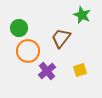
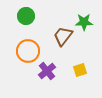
green star: moved 2 px right, 7 px down; rotated 24 degrees counterclockwise
green circle: moved 7 px right, 12 px up
brown trapezoid: moved 2 px right, 2 px up
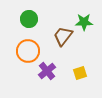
green circle: moved 3 px right, 3 px down
yellow square: moved 3 px down
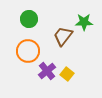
yellow square: moved 13 px left, 1 px down; rotated 32 degrees counterclockwise
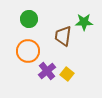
brown trapezoid: rotated 30 degrees counterclockwise
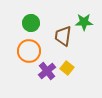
green circle: moved 2 px right, 4 px down
orange circle: moved 1 px right
yellow square: moved 6 px up
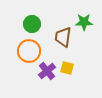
green circle: moved 1 px right, 1 px down
brown trapezoid: moved 1 px down
yellow square: rotated 24 degrees counterclockwise
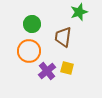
green star: moved 5 px left, 10 px up; rotated 18 degrees counterclockwise
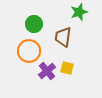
green circle: moved 2 px right
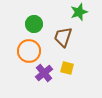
brown trapezoid: rotated 10 degrees clockwise
purple cross: moved 3 px left, 2 px down
